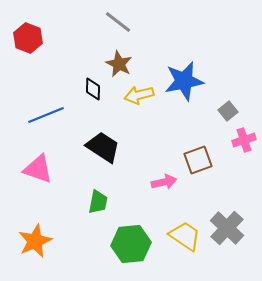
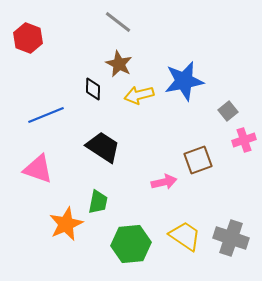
gray cross: moved 4 px right, 10 px down; rotated 24 degrees counterclockwise
orange star: moved 31 px right, 17 px up
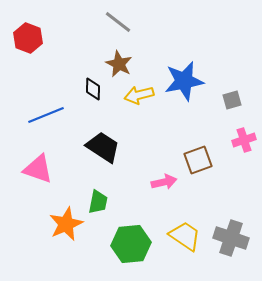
gray square: moved 4 px right, 11 px up; rotated 24 degrees clockwise
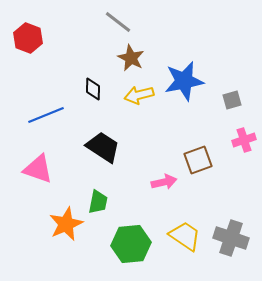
brown star: moved 12 px right, 6 px up
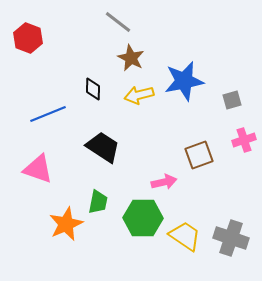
blue line: moved 2 px right, 1 px up
brown square: moved 1 px right, 5 px up
green hexagon: moved 12 px right, 26 px up; rotated 6 degrees clockwise
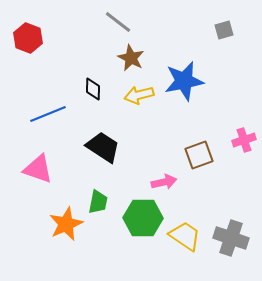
gray square: moved 8 px left, 70 px up
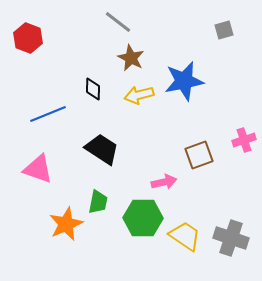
black trapezoid: moved 1 px left, 2 px down
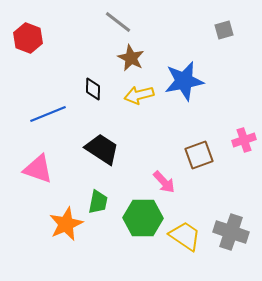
pink arrow: rotated 60 degrees clockwise
gray cross: moved 6 px up
